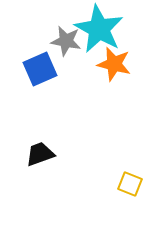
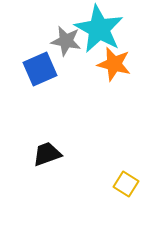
black trapezoid: moved 7 px right
yellow square: moved 4 px left; rotated 10 degrees clockwise
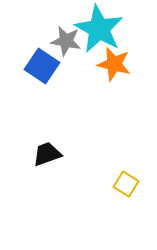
blue square: moved 2 px right, 3 px up; rotated 32 degrees counterclockwise
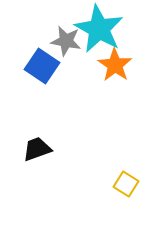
orange star: moved 1 px right, 1 px down; rotated 20 degrees clockwise
black trapezoid: moved 10 px left, 5 px up
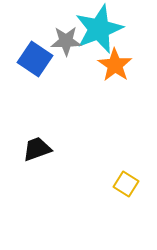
cyan star: rotated 21 degrees clockwise
gray star: rotated 12 degrees counterclockwise
blue square: moved 7 px left, 7 px up
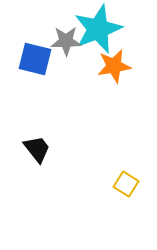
cyan star: moved 1 px left
blue square: rotated 20 degrees counterclockwise
orange star: moved 1 px left, 1 px down; rotated 28 degrees clockwise
black trapezoid: rotated 72 degrees clockwise
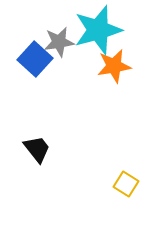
cyan star: moved 1 px down; rotated 6 degrees clockwise
gray star: moved 7 px left, 1 px down; rotated 8 degrees counterclockwise
blue square: rotated 28 degrees clockwise
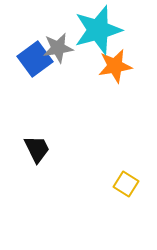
gray star: moved 1 px left, 6 px down
blue square: rotated 12 degrees clockwise
orange star: moved 1 px right
black trapezoid: rotated 12 degrees clockwise
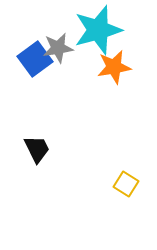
orange star: moved 1 px left, 1 px down
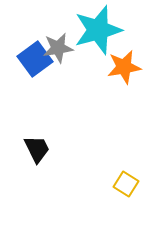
orange star: moved 10 px right
